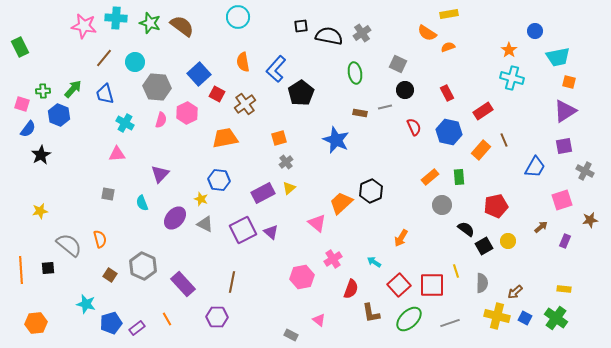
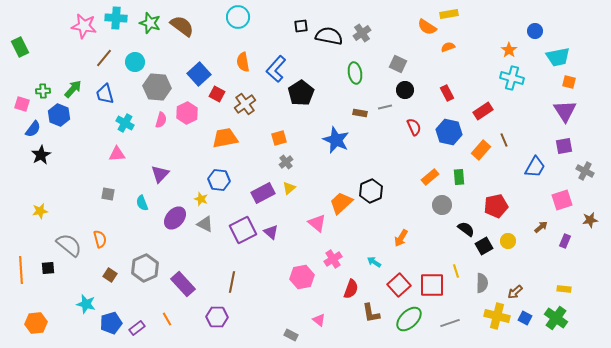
orange semicircle at (427, 33): moved 6 px up
purple triangle at (565, 111): rotated 30 degrees counterclockwise
blue semicircle at (28, 129): moved 5 px right
gray hexagon at (143, 266): moved 2 px right, 2 px down; rotated 12 degrees clockwise
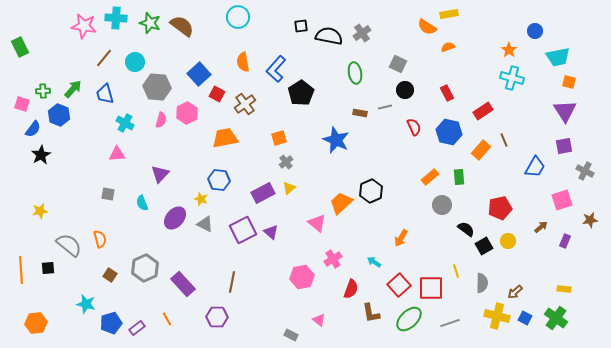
red pentagon at (496, 206): moved 4 px right, 2 px down
red square at (432, 285): moved 1 px left, 3 px down
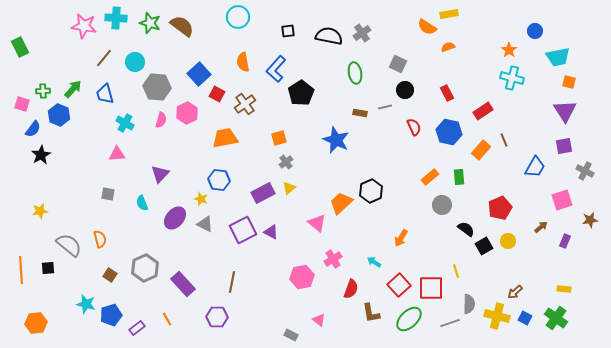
black square at (301, 26): moved 13 px left, 5 px down
red pentagon at (500, 208): rotated 10 degrees counterclockwise
purple triangle at (271, 232): rotated 14 degrees counterclockwise
gray semicircle at (482, 283): moved 13 px left, 21 px down
blue pentagon at (111, 323): moved 8 px up
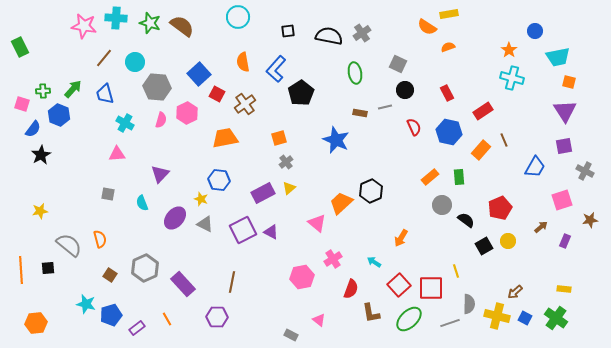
black semicircle at (466, 229): moved 9 px up
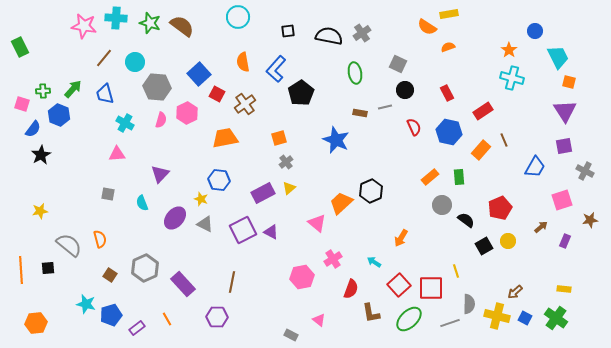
cyan trapezoid at (558, 57): rotated 105 degrees counterclockwise
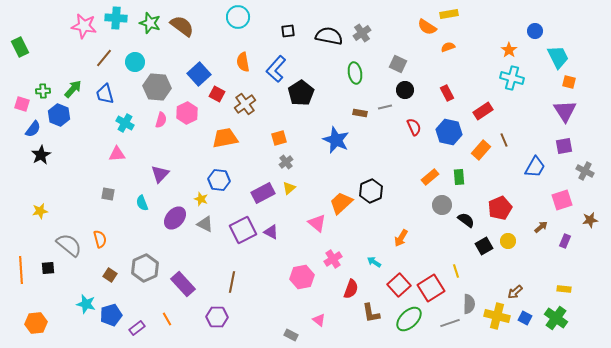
red square at (431, 288): rotated 32 degrees counterclockwise
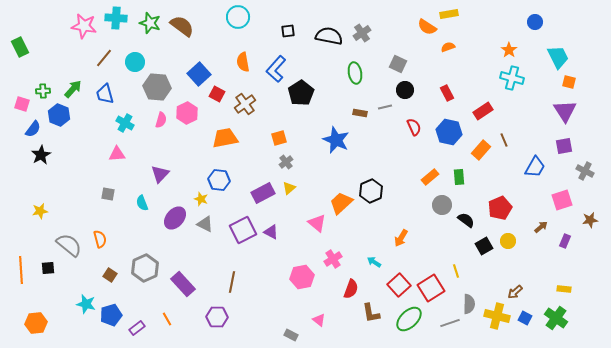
blue circle at (535, 31): moved 9 px up
